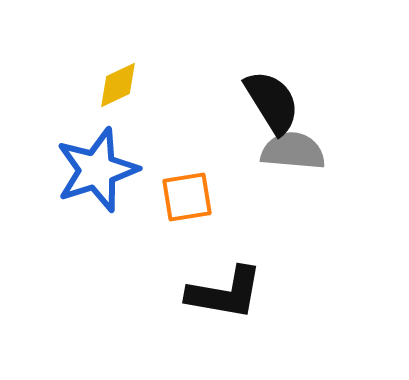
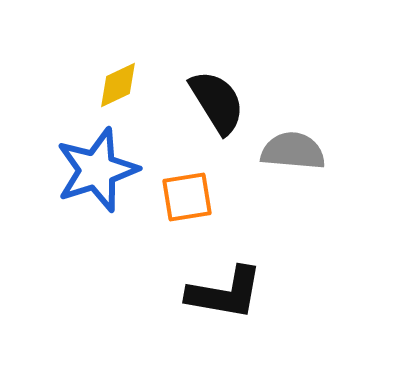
black semicircle: moved 55 px left
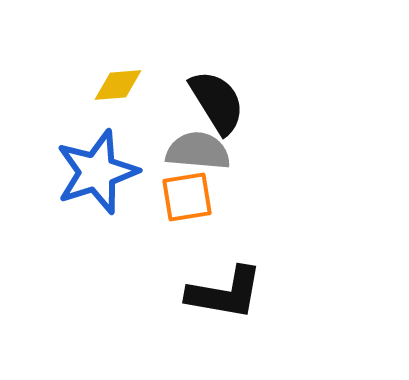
yellow diamond: rotated 21 degrees clockwise
gray semicircle: moved 95 px left
blue star: moved 2 px down
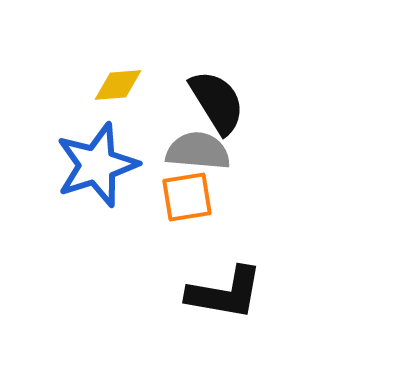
blue star: moved 7 px up
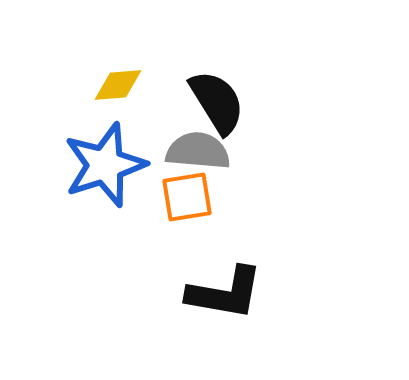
blue star: moved 8 px right
